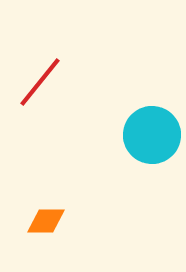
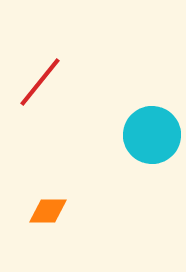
orange diamond: moved 2 px right, 10 px up
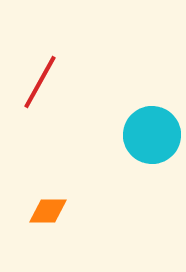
red line: rotated 10 degrees counterclockwise
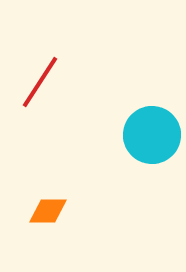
red line: rotated 4 degrees clockwise
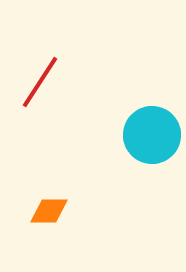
orange diamond: moved 1 px right
